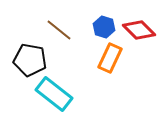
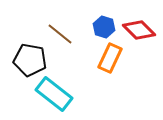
brown line: moved 1 px right, 4 px down
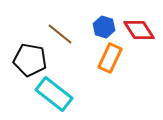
red diamond: rotated 12 degrees clockwise
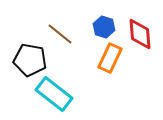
red diamond: moved 1 px right, 4 px down; rotated 28 degrees clockwise
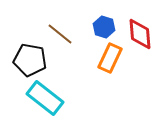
cyan rectangle: moved 9 px left, 4 px down
